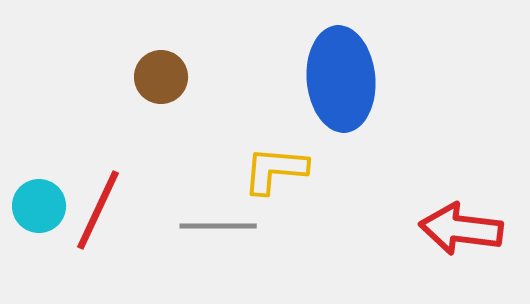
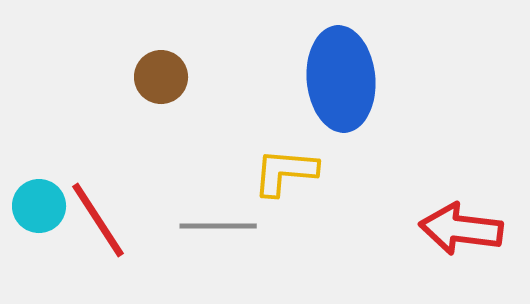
yellow L-shape: moved 10 px right, 2 px down
red line: moved 10 px down; rotated 58 degrees counterclockwise
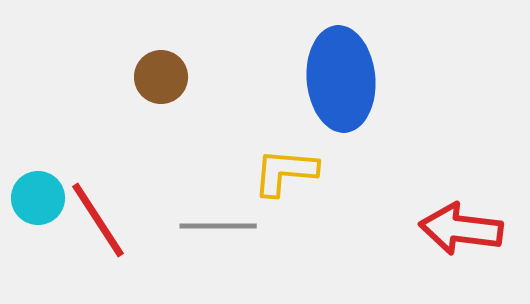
cyan circle: moved 1 px left, 8 px up
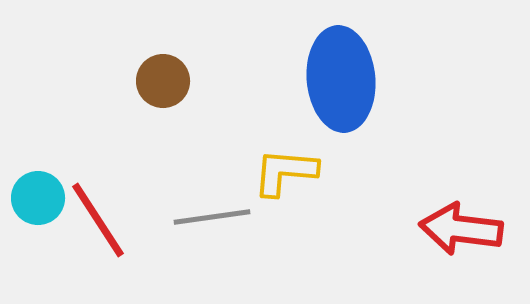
brown circle: moved 2 px right, 4 px down
gray line: moved 6 px left, 9 px up; rotated 8 degrees counterclockwise
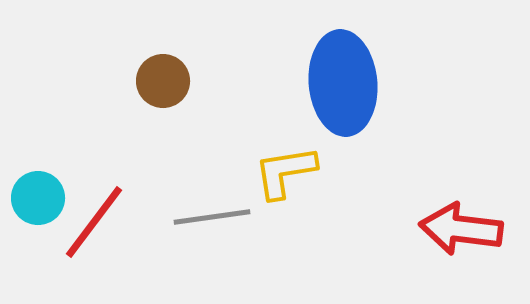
blue ellipse: moved 2 px right, 4 px down
yellow L-shape: rotated 14 degrees counterclockwise
red line: moved 4 px left, 2 px down; rotated 70 degrees clockwise
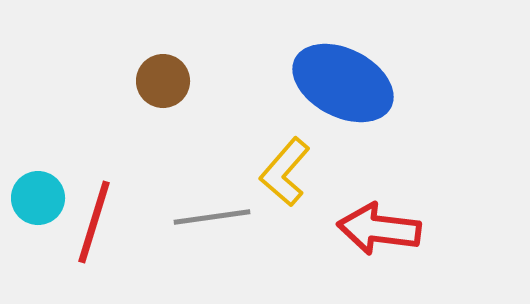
blue ellipse: rotated 58 degrees counterclockwise
yellow L-shape: rotated 40 degrees counterclockwise
red line: rotated 20 degrees counterclockwise
red arrow: moved 82 px left
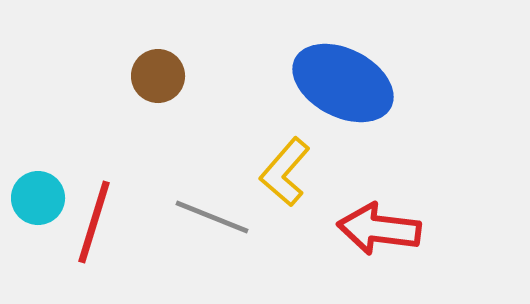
brown circle: moved 5 px left, 5 px up
gray line: rotated 30 degrees clockwise
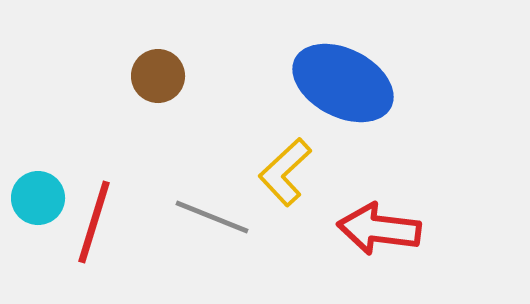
yellow L-shape: rotated 6 degrees clockwise
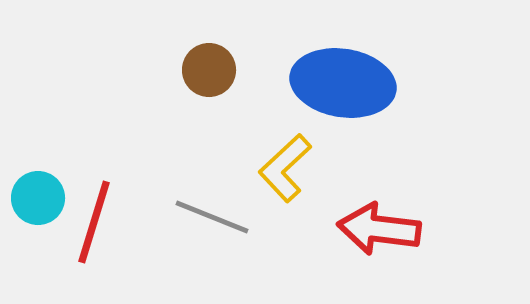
brown circle: moved 51 px right, 6 px up
blue ellipse: rotated 18 degrees counterclockwise
yellow L-shape: moved 4 px up
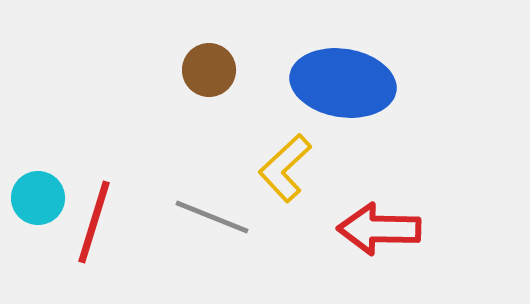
red arrow: rotated 6 degrees counterclockwise
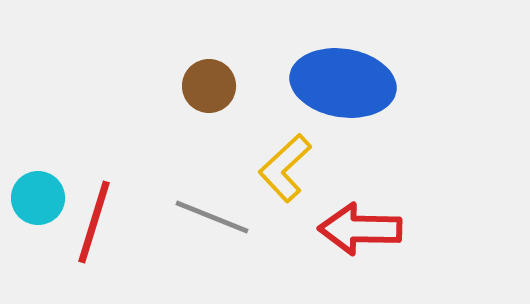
brown circle: moved 16 px down
red arrow: moved 19 px left
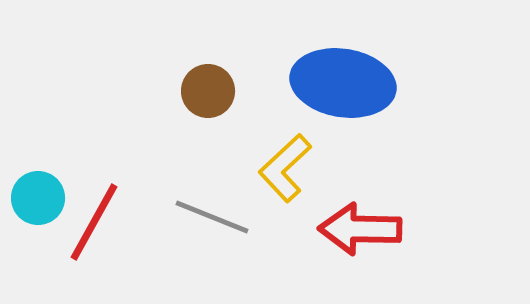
brown circle: moved 1 px left, 5 px down
red line: rotated 12 degrees clockwise
